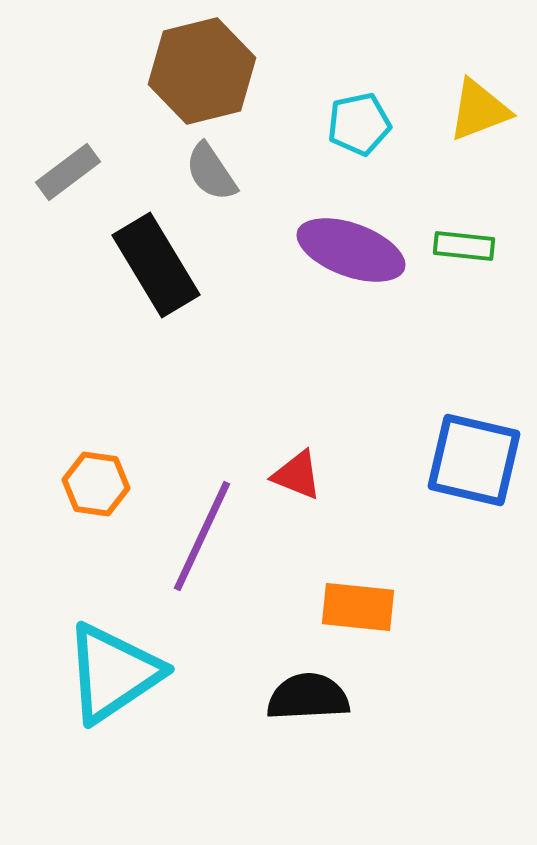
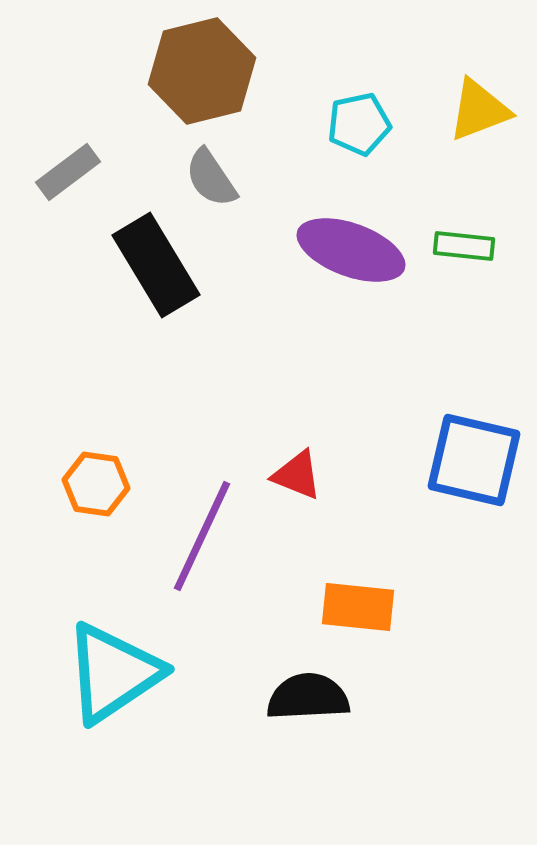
gray semicircle: moved 6 px down
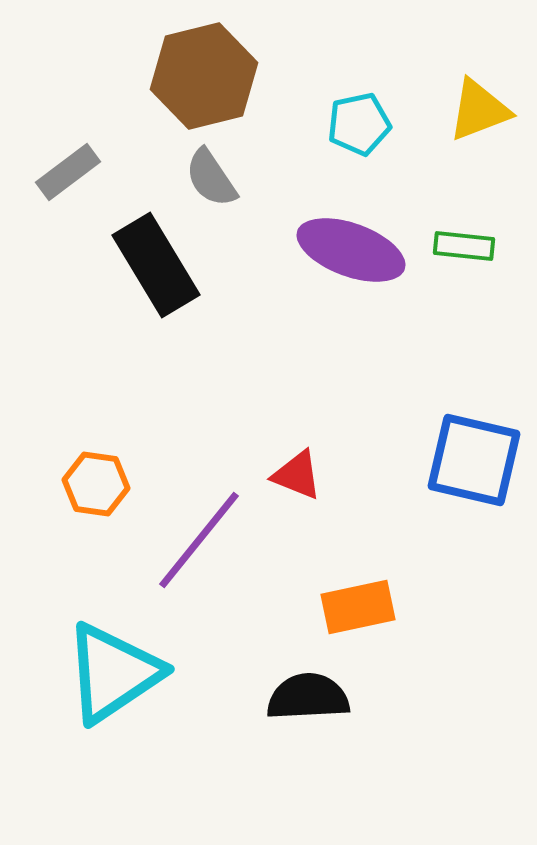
brown hexagon: moved 2 px right, 5 px down
purple line: moved 3 px left, 4 px down; rotated 14 degrees clockwise
orange rectangle: rotated 18 degrees counterclockwise
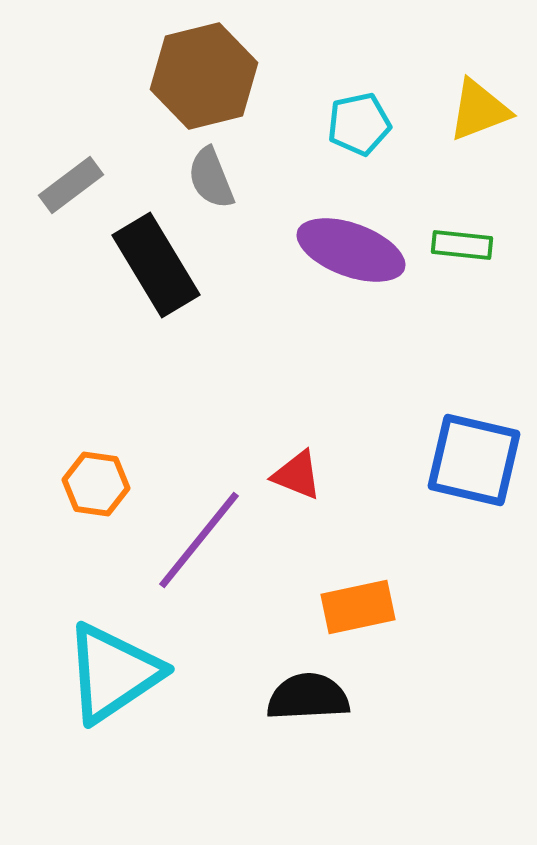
gray rectangle: moved 3 px right, 13 px down
gray semicircle: rotated 12 degrees clockwise
green rectangle: moved 2 px left, 1 px up
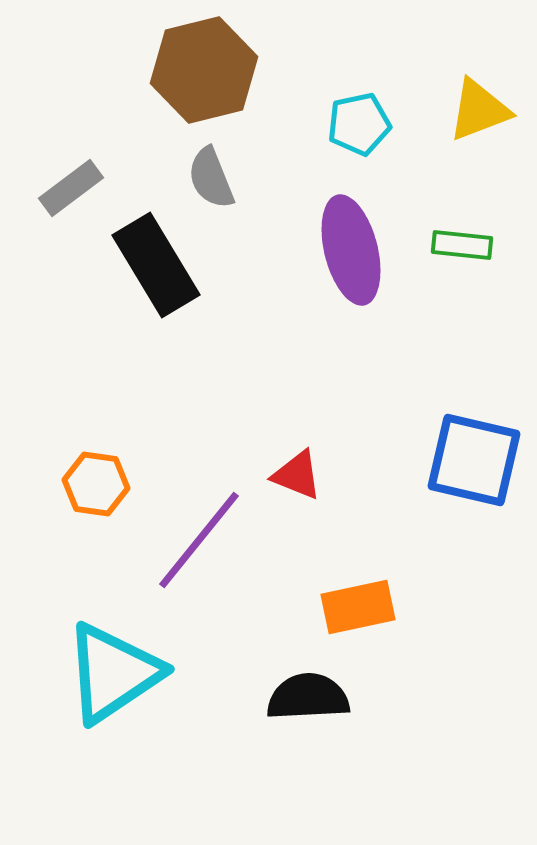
brown hexagon: moved 6 px up
gray rectangle: moved 3 px down
purple ellipse: rotated 56 degrees clockwise
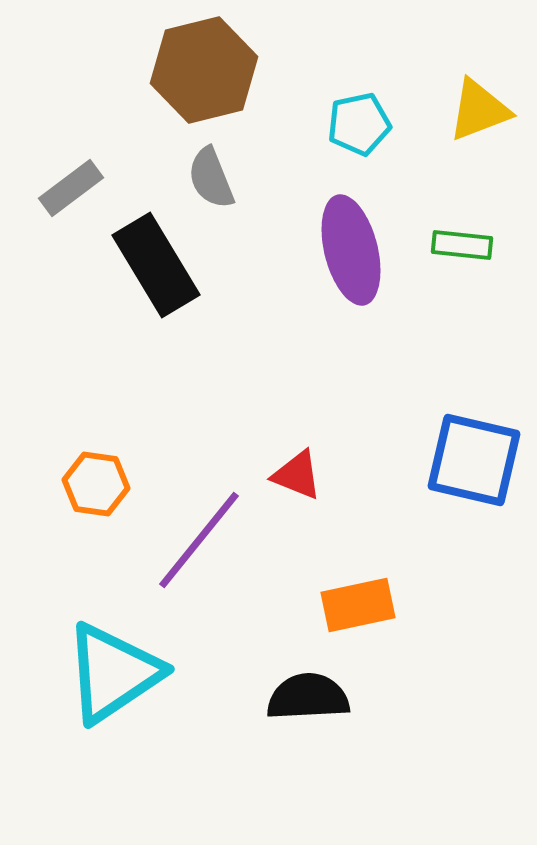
orange rectangle: moved 2 px up
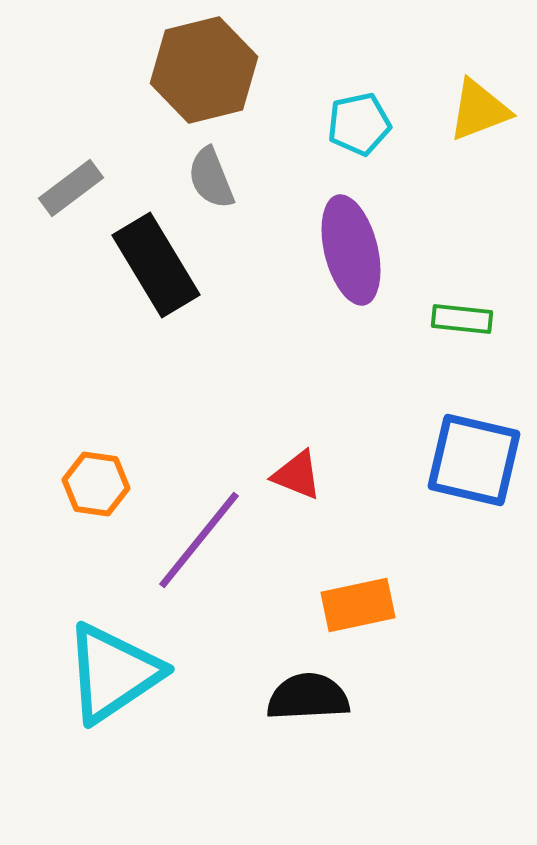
green rectangle: moved 74 px down
